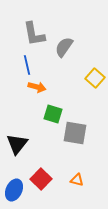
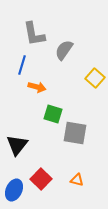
gray semicircle: moved 3 px down
blue line: moved 5 px left; rotated 30 degrees clockwise
black triangle: moved 1 px down
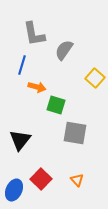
green square: moved 3 px right, 9 px up
black triangle: moved 3 px right, 5 px up
orange triangle: rotated 32 degrees clockwise
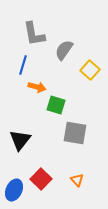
blue line: moved 1 px right
yellow square: moved 5 px left, 8 px up
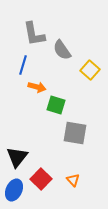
gray semicircle: moved 2 px left; rotated 70 degrees counterclockwise
black triangle: moved 3 px left, 17 px down
orange triangle: moved 4 px left
